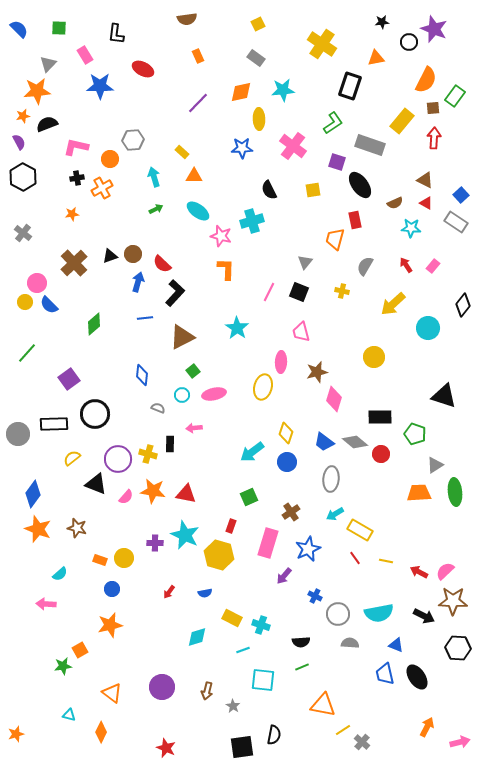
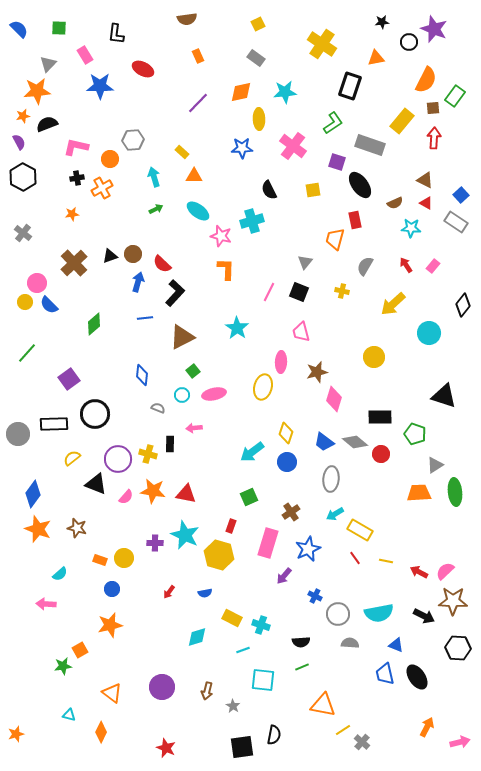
cyan star at (283, 90): moved 2 px right, 2 px down
cyan circle at (428, 328): moved 1 px right, 5 px down
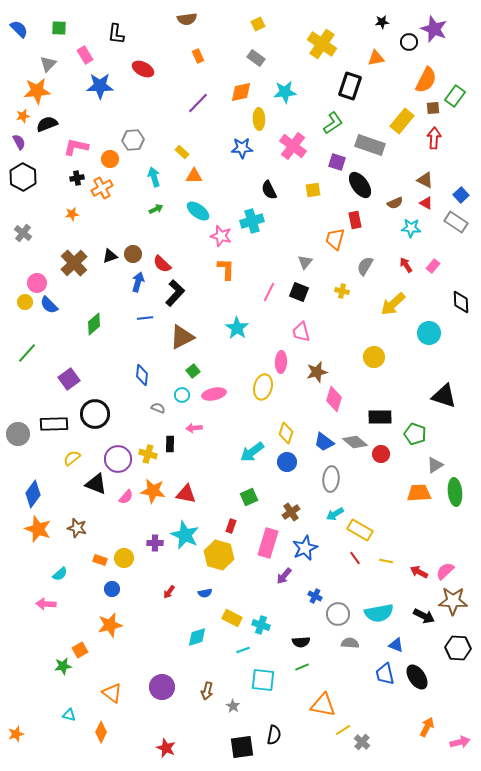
black diamond at (463, 305): moved 2 px left, 3 px up; rotated 40 degrees counterclockwise
blue star at (308, 549): moved 3 px left, 1 px up
